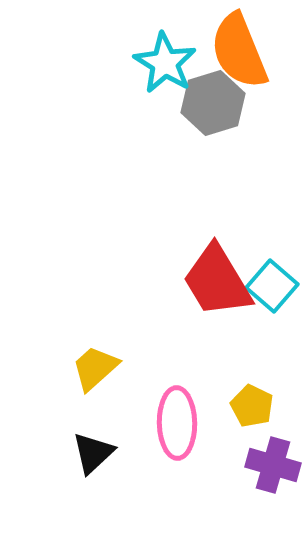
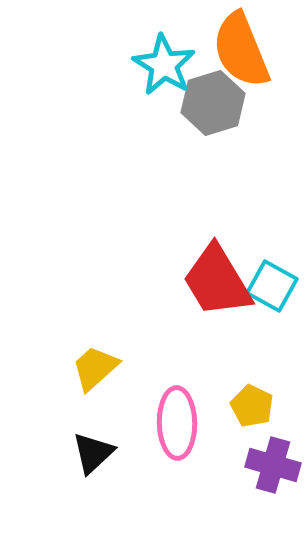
orange semicircle: moved 2 px right, 1 px up
cyan star: moved 1 px left, 2 px down
cyan square: rotated 12 degrees counterclockwise
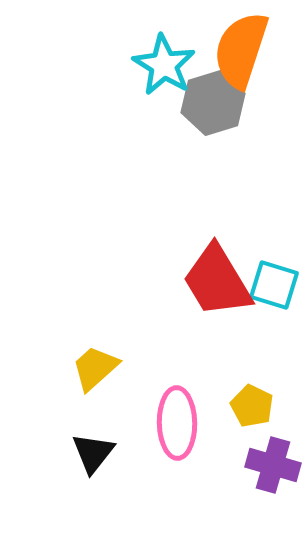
orange semicircle: rotated 40 degrees clockwise
cyan square: moved 2 px right, 1 px up; rotated 12 degrees counterclockwise
black triangle: rotated 9 degrees counterclockwise
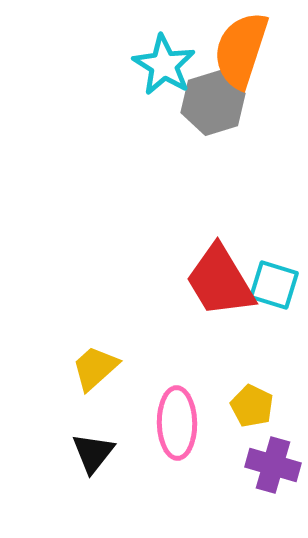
red trapezoid: moved 3 px right
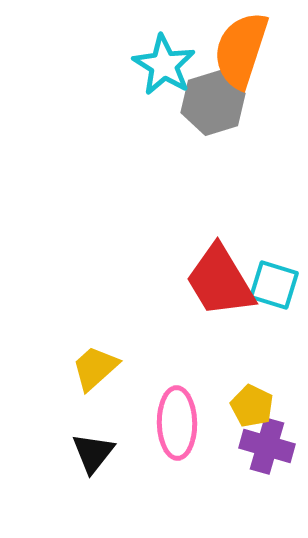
purple cross: moved 6 px left, 19 px up
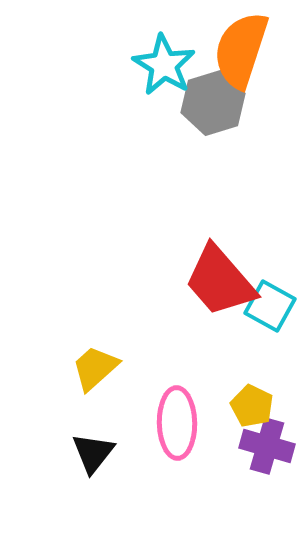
red trapezoid: rotated 10 degrees counterclockwise
cyan square: moved 4 px left, 21 px down; rotated 12 degrees clockwise
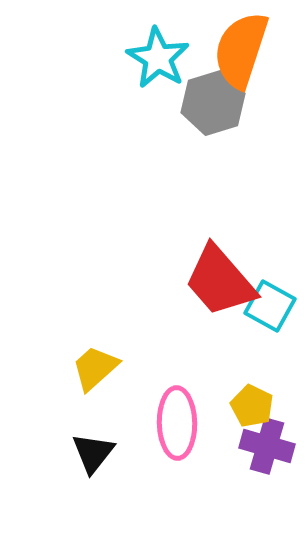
cyan star: moved 6 px left, 7 px up
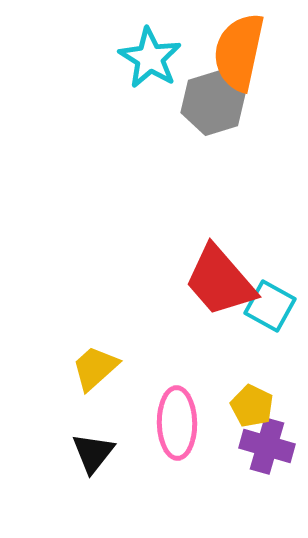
orange semicircle: moved 2 px left, 2 px down; rotated 6 degrees counterclockwise
cyan star: moved 8 px left
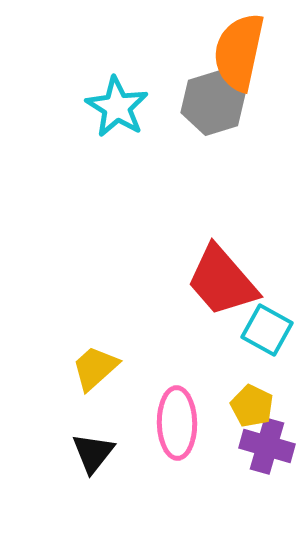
cyan star: moved 33 px left, 49 px down
red trapezoid: moved 2 px right
cyan square: moved 3 px left, 24 px down
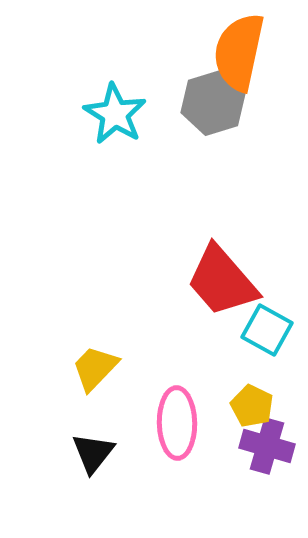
cyan star: moved 2 px left, 7 px down
yellow trapezoid: rotated 4 degrees counterclockwise
